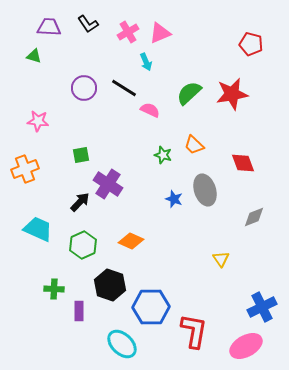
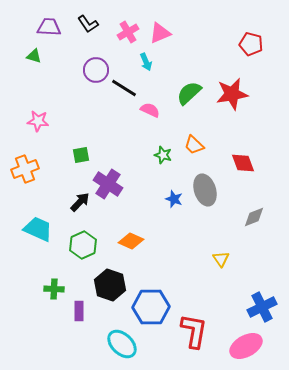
purple circle: moved 12 px right, 18 px up
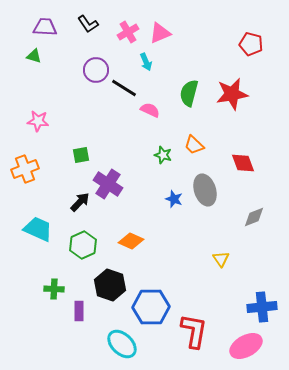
purple trapezoid: moved 4 px left
green semicircle: rotated 32 degrees counterclockwise
blue cross: rotated 20 degrees clockwise
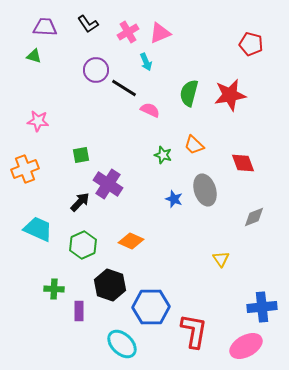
red star: moved 2 px left, 1 px down
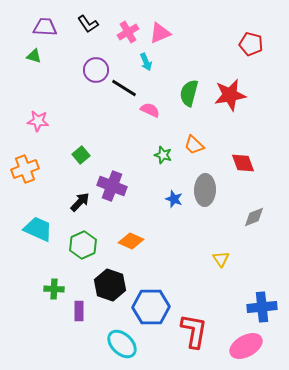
green square: rotated 30 degrees counterclockwise
purple cross: moved 4 px right, 2 px down; rotated 12 degrees counterclockwise
gray ellipse: rotated 20 degrees clockwise
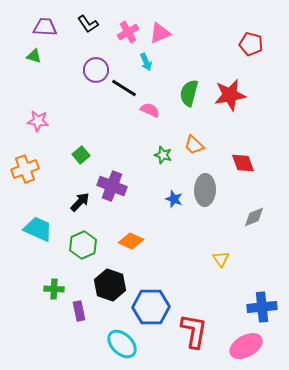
purple rectangle: rotated 12 degrees counterclockwise
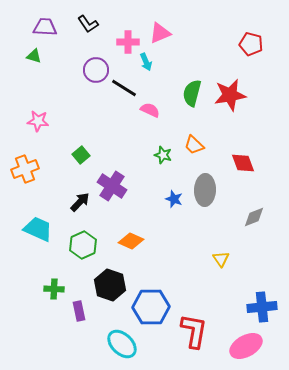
pink cross: moved 10 px down; rotated 30 degrees clockwise
green semicircle: moved 3 px right
purple cross: rotated 12 degrees clockwise
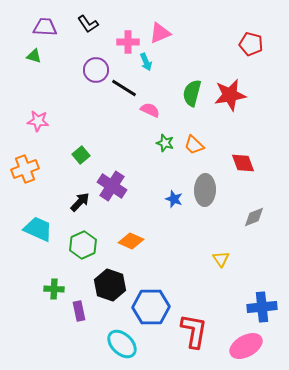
green star: moved 2 px right, 12 px up
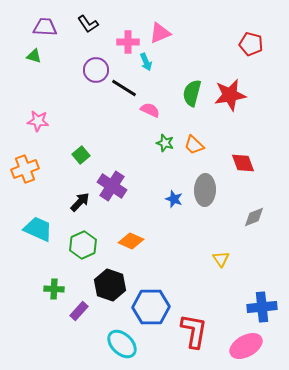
purple rectangle: rotated 54 degrees clockwise
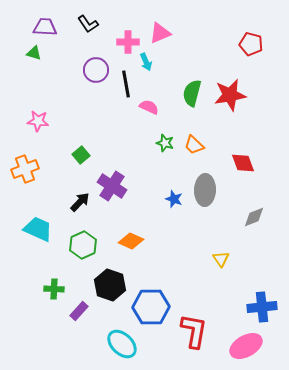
green triangle: moved 3 px up
black line: moved 2 px right, 4 px up; rotated 48 degrees clockwise
pink semicircle: moved 1 px left, 3 px up
